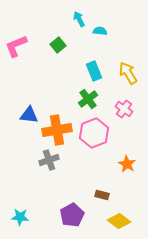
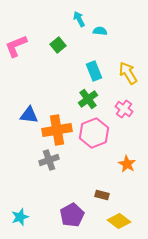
cyan star: rotated 24 degrees counterclockwise
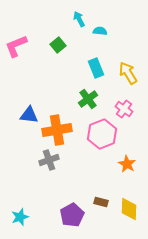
cyan rectangle: moved 2 px right, 3 px up
pink hexagon: moved 8 px right, 1 px down
brown rectangle: moved 1 px left, 7 px down
yellow diamond: moved 10 px right, 12 px up; rotated 55 degrees clockwise
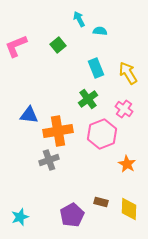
orange cross: moved 1 px right, 1 px down
